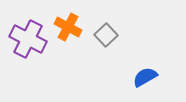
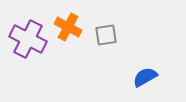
gray square: rotated 35 degrees clockwise
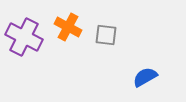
gray square: rotated 15 degrees clockwise
purple cross: moved 4 px left, 2 px up
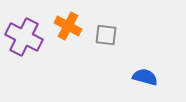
orange cross: moved 1 px up
blue semicircle: rotated 45 degrees clockwise
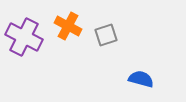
gray square: rotated 25 degrees counterclockwise
blue semicircle: moved 4 px left, 2 px down
